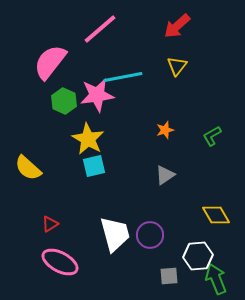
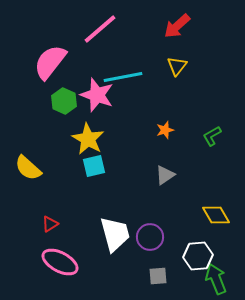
pink star: rotated 28 degrees clockwise
purple circle: moved 2 px down
gray square: moved 11 px left
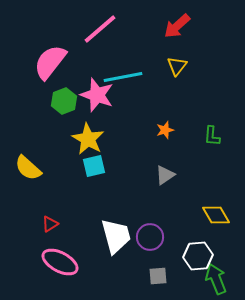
green hexagon: rotated 15 degrees clockwise
green L-shape: rotated 55 degrees counterclockwise
white trapezoid: moved 1 px right, 2 px down
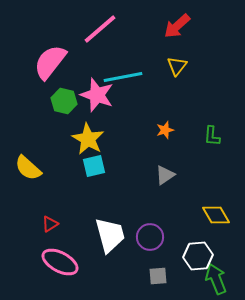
green hexagon: rotated 25 degrees counterclockwise
white trapezoid: moved 6 px left, 1 px up
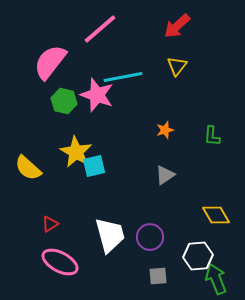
yellow star: moved 12 px left, 13 px down
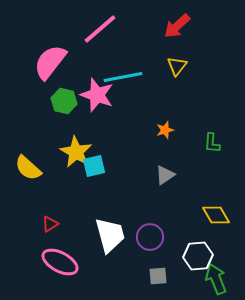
green L-shape: moved 7 px down
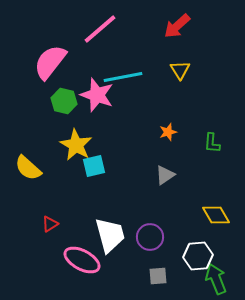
yellow triangle: moved 3 px right, 4 px down; rotated 10 degrees counterclockwise
orange star: moved 3 px right, 2 px down
yellow star: moved 7 px up
pink ellipse: moved 22 px right, 2 px up
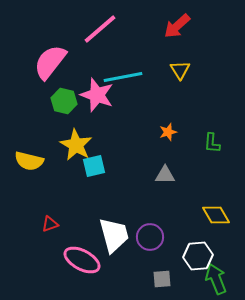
yellow semicircle: moved 1 px right, 7 px up; rotated 28 degrees counterclockwise
gray triangle: rotated 35 degrees clockwise
red triangle: rotated 12 degrees clockwise
white trapezoid: moved 4 px right
gray square: moved 4 px right, 3 px down
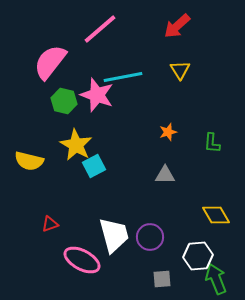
cyan square: rotated 15 degrees counterclockwise
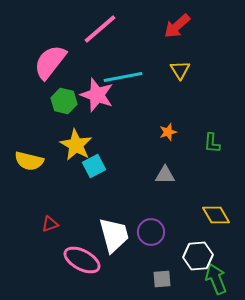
purple circle: moved 1 px right, 5 px up
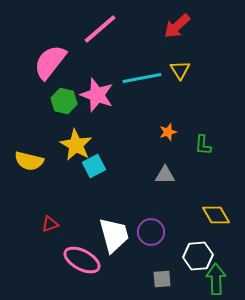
cyan line: moved 19 px right, 1 px down
green L-shape: moved 9 px left, 2 px down
green arrow: rotated 20 degrees clockwise
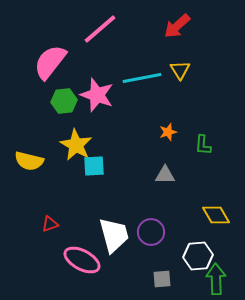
green hexagon: rotated 20 degrees counterclockwise
cyan square: rotated 25 degrees clockwise
